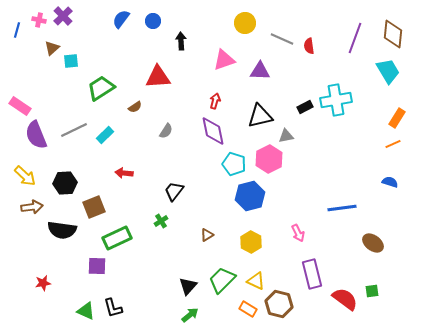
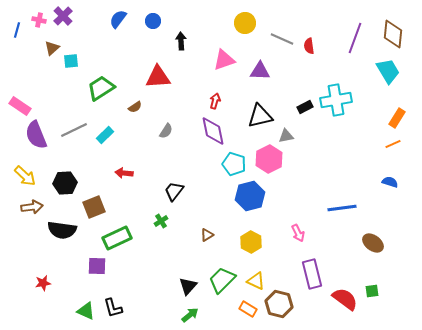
blue semicircle at (121, 19): moved 3 px left
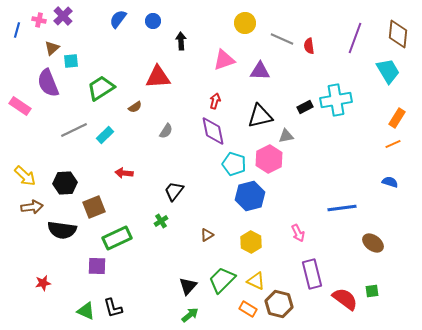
brown diamond at (393, 34): moved 5 px right
purple semicircle at (36, 135): moved 12 px right, 52 px up
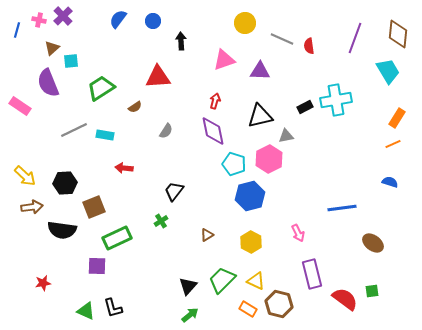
cyan rectangle at (105, 135): rotated 54 degrees clockwise
red arrow at (124, 173): moved 5 px up
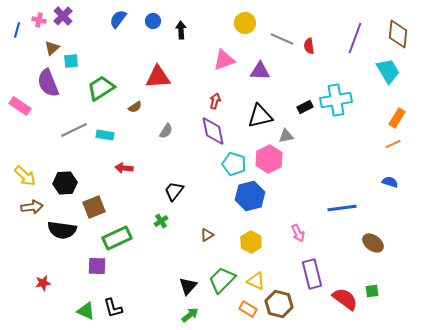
black arrow at (181, 41): moved 11 px up
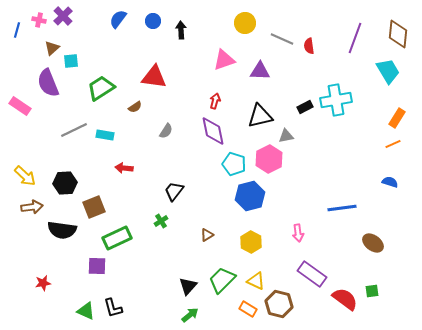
red triangle at (158, 77): moved 4 px left; rotated 12 degrees clockwise
pink arrow at (298, 233): rotated 18 degrees clockwise
purple rectangle at (312, 274): rotated 40 degrees counterclockwise
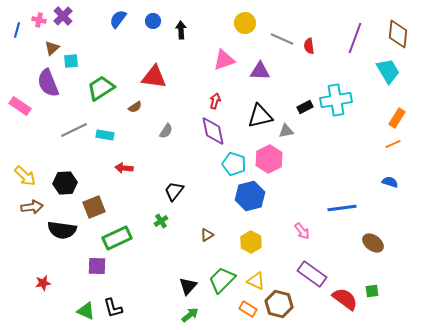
gray triangle at (286, 136): moved 5 px up
pink arrow at (298, 233): moved 4 px right, 2 px up; rotated 30 degrees counterclockwise
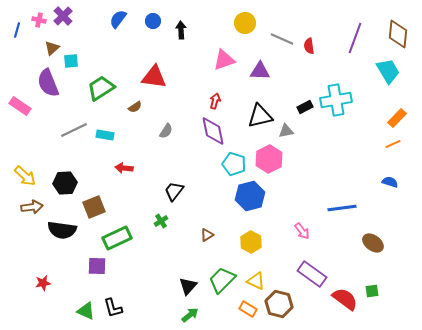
orange rectangle at (397, 118): rotated 12 degrees clockwise
